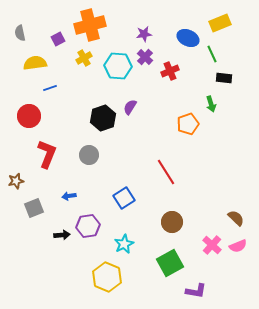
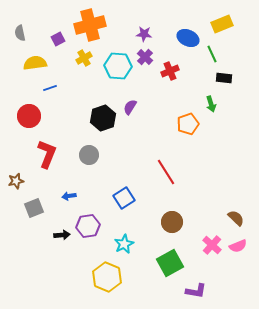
yellow rectangle: moved 2 px right, 1 px down
purple star: rotated 14 degrees clockwise
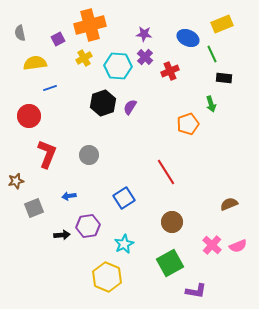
black hexagon: moved 15 px up
brown semicircle: moved 7 px left, 14 px up; rotated 66 degrees counterclockwise
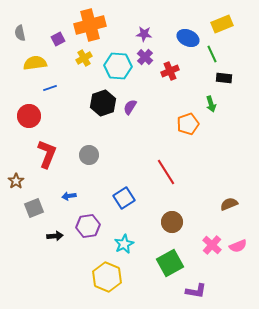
brown star: rotated 21 degrees counterclockwise
black arrow: moved 7 px left, 1 px down
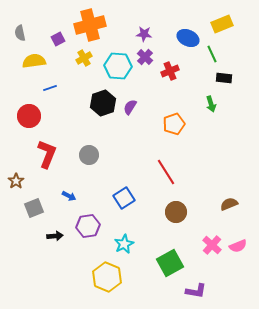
yellow semicircle: moved 1 px left, 2 px up
orange pentagon: moved 14 px left
blue arrow: rotated 144 degrees counterclockwise
brown circle: moved 4 px right, 10 px up
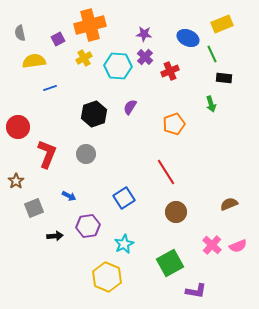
black hexagon: moved 9 px left, 11 px down
red circle: moved 11 px left, 11 px down
gray circle: moved 3 px left, 1 px up
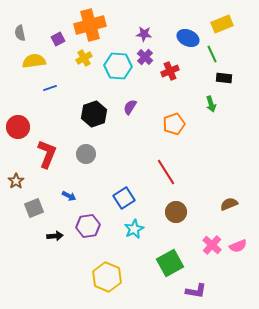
cyan star: moved 10 px right, 15 px up
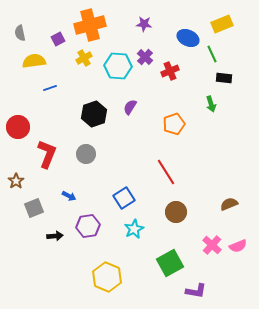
purple star: moved 10 px up
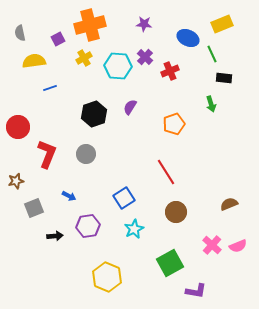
brown star: rotated 21 degrees clockwise
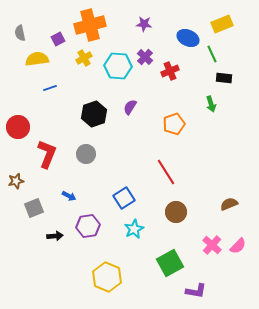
yellow semicircle: moved 3 px right, 2 px up
pink semicircle: rotated 24 degrees counterclockwise
